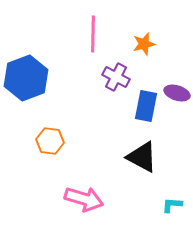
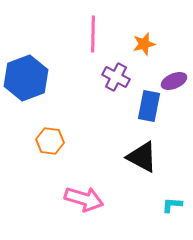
purple ellipse: moved 3 px left, 12 px up; rotated 40 degrees counterclockwise
blue rectangle: moved 3 px right
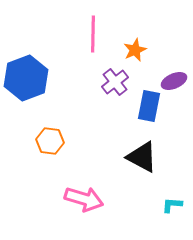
orange star: moved 9 px left, 6 px down; rotated 10 degrees counterclockwise
purple cross: moved 1 px left, 5 px down; rotated 24 degrees clockwise
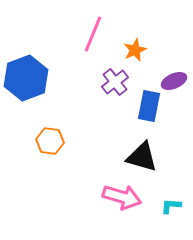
pink line: rotated 21 degrees clockwise
black triangle: rotated 12 degrees counterclockwise
pink arrow: moved 38 px right, 2 px up
cyan L-shape: moved 1 px left, 1 px down
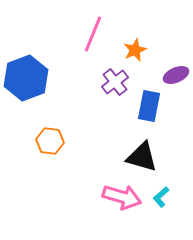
purple ellipse: moved 2 px right, 6 px up
cyan L-shape: moved 10 px left, 9 px up; rotated 45 degrees counterclockwise
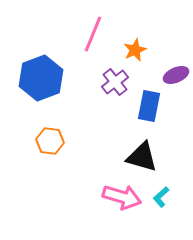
blue hexagon: moved 15 px right
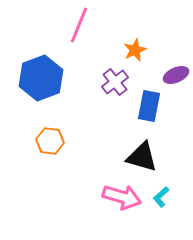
pink line: moved 14 px left, 9 px up
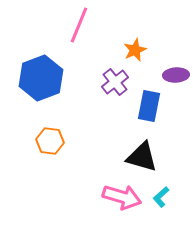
purple ellipse: rotated 20 degrees clockwise
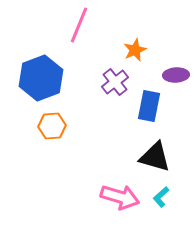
orange hexagon: moved 2 px right, 15 px up; rotated 12 degrees counterclockwise
black triangle: moved 13 px right
pink arrow: moved 2 px left
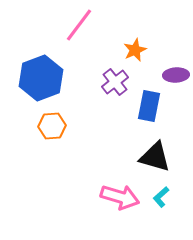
pink line: rotated 15 degrees clockwise
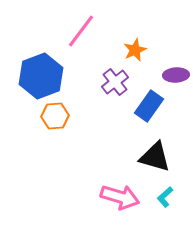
pink line: moved 2 px right, 6 px down
blue hexagon: moved 2 px up
blue rectangle: rotated 24 degrees clockwise
orange hexagon: moved 3 px right, 10 px up
cyan L-shape: moved 4 px right
